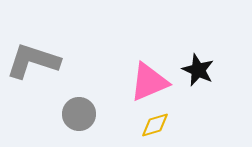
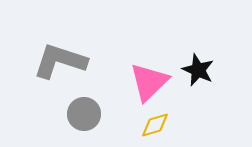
gray L-shape: moved 27 px right
pink triangle: rotated 21 degrees counterclockwise
gray circle: moved 5 px right
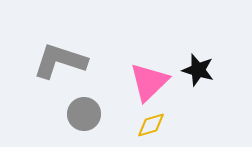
black star: rotated 8 degrees counterclockwise
yellow diamond: moved 4 px left
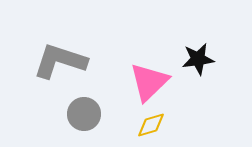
black star: moved 11 px up; rotated 24 degrees counterclockwise
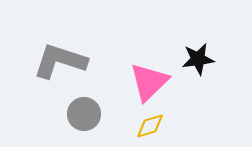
yellow diamond: moved 1 px left, 1 px down
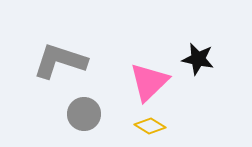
black star: rotated 20 degrees clockwise
yellow diamond: rotated 48 degrees clockwise
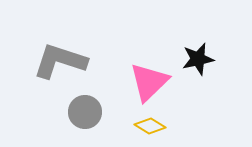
black star: rotated 24 degrees counterclockwise
gray circle: moved 1 px right, 2 px up
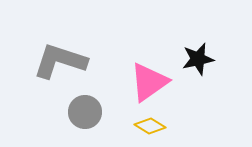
pink triangle: rotated 9 degrees clockwise
